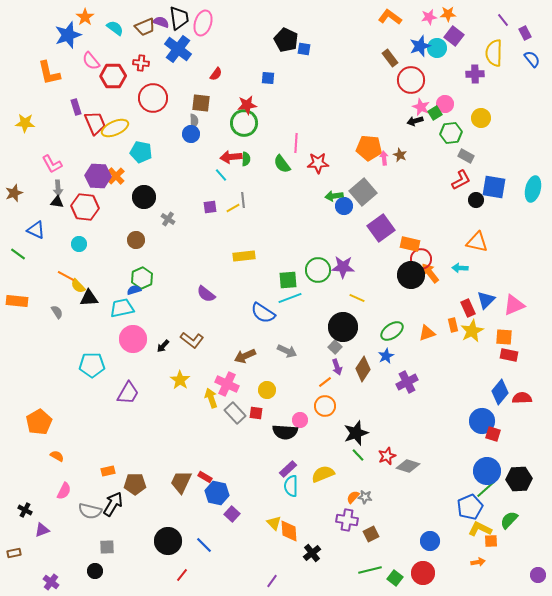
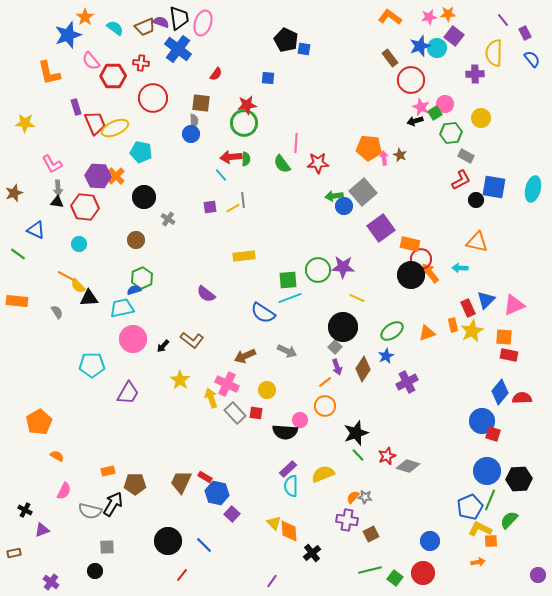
green line at (486, 489): moved 4 px right, 11 px down; rotated 25 degrees counterclockwise
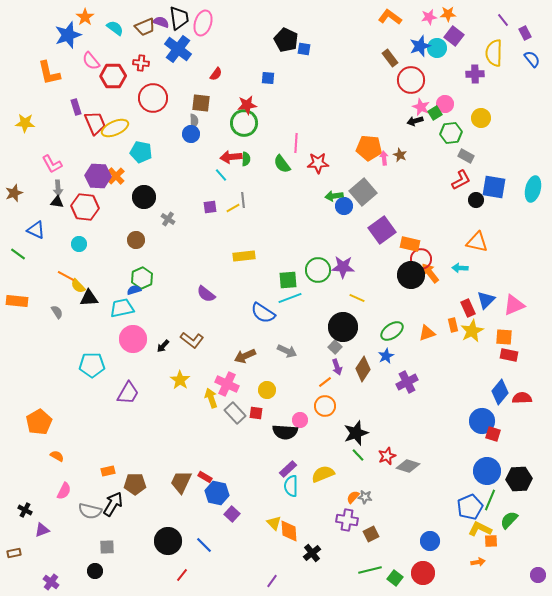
purple square at (381, 228): moved 1 px right, 2 px down
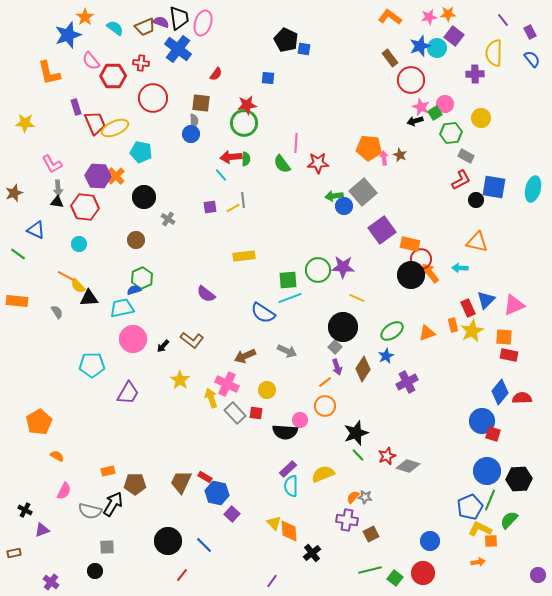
purple rectangle at (525, 33): moved 5 px right, 1 px up
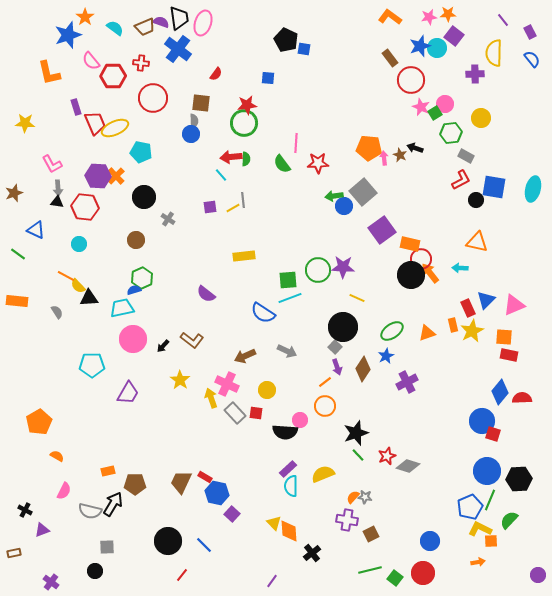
black arrow at (415, 121): moved 27 px down; rotated 35 degrees clockwise
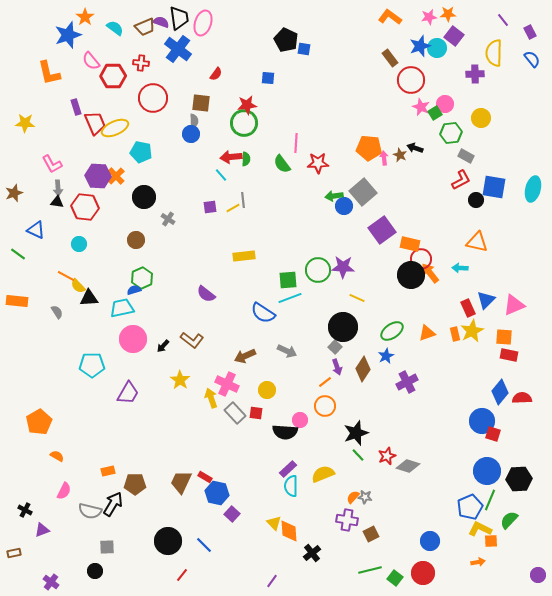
orange rectangle at (453, 325): moved 2 px right, 9 px down
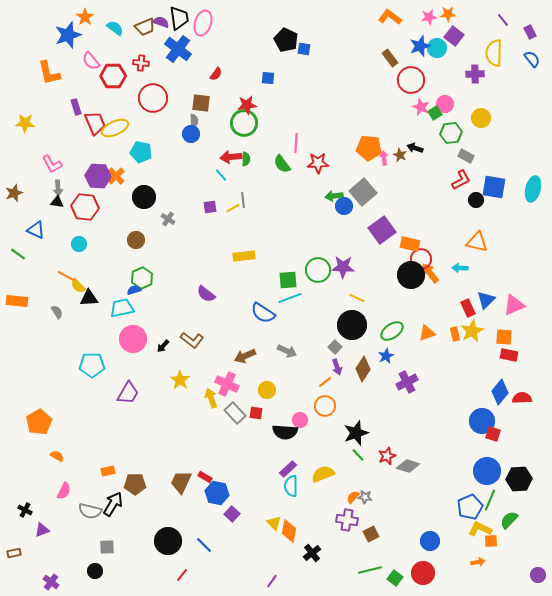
black circle at (343, 327): moved 9 px right, 2 px up
orange diamond at (289, 531): rotated 15 degrees clockwise
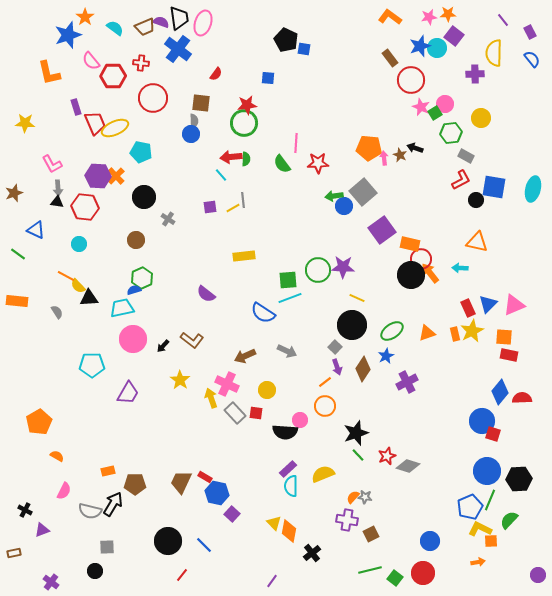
blue triangle at (486, 300): moved 2 px right, 4 px down
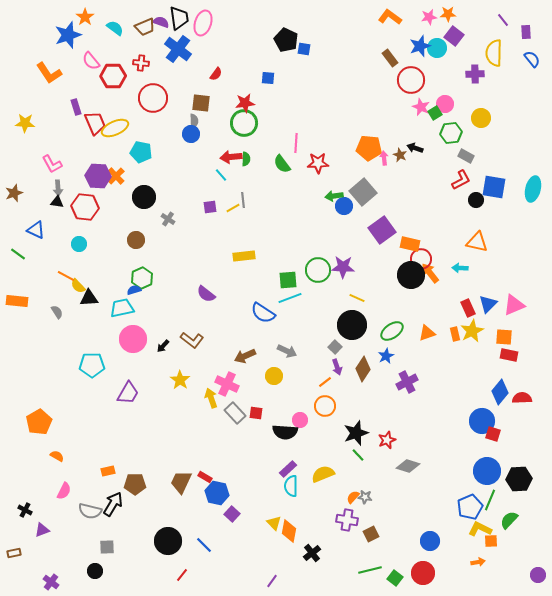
purple rectangle at (530, 32): moved 4 px left; rotated 24 degrees clockwise
orange L-shape at (49, 73): rotated 20 degrees counterclockwise
red star at (247, 105): moved 2 px left, 2 px up
yellow circle at (267, 390): moved 7 px right, 14 px up
red star at (387, 456): moved 16 px up
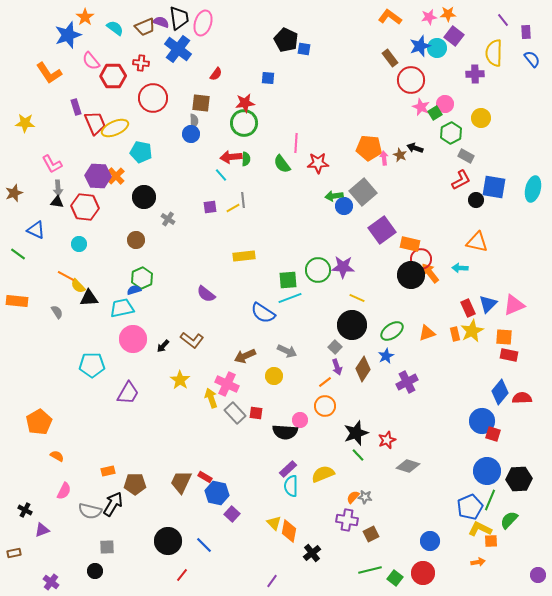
green hexagon at (451, 133): rotated 20 degrees counterclockwise
